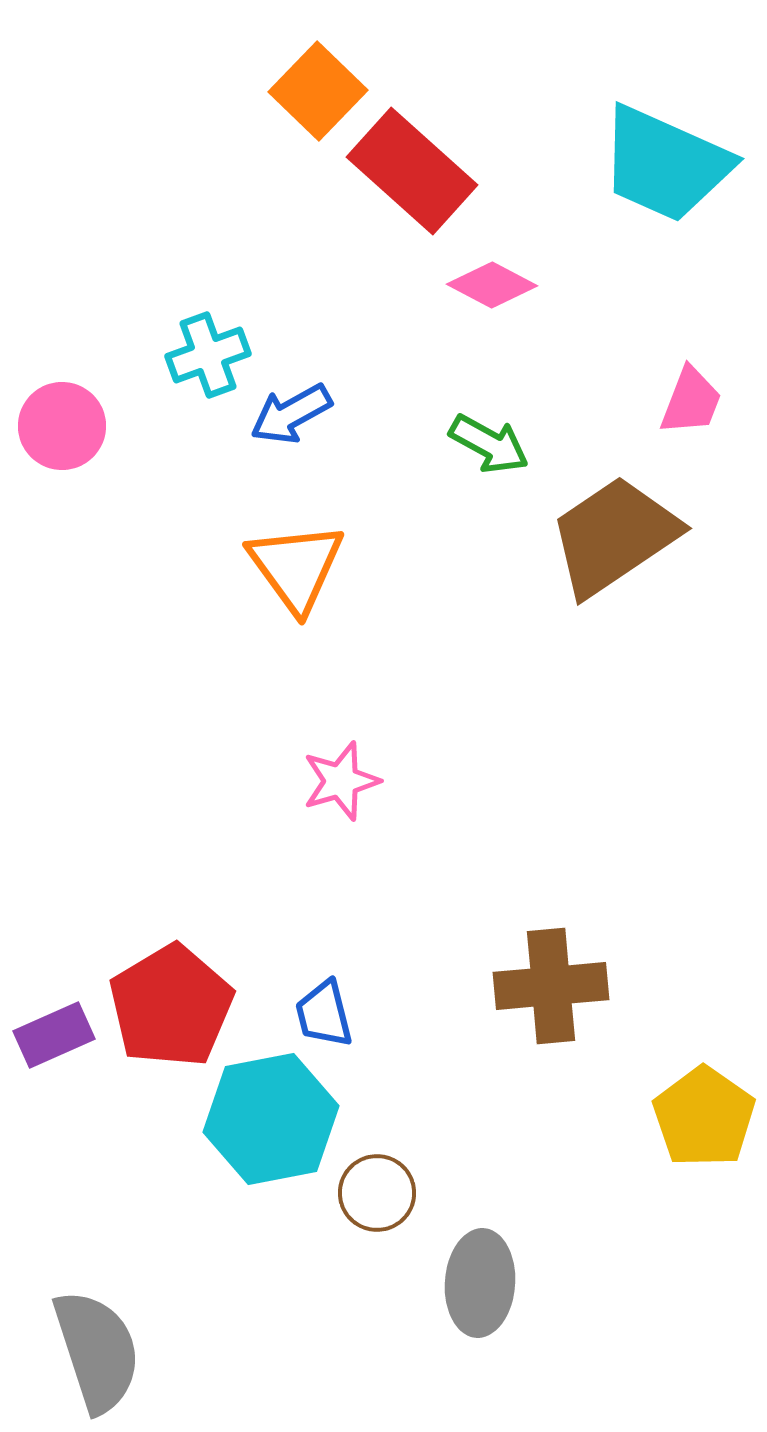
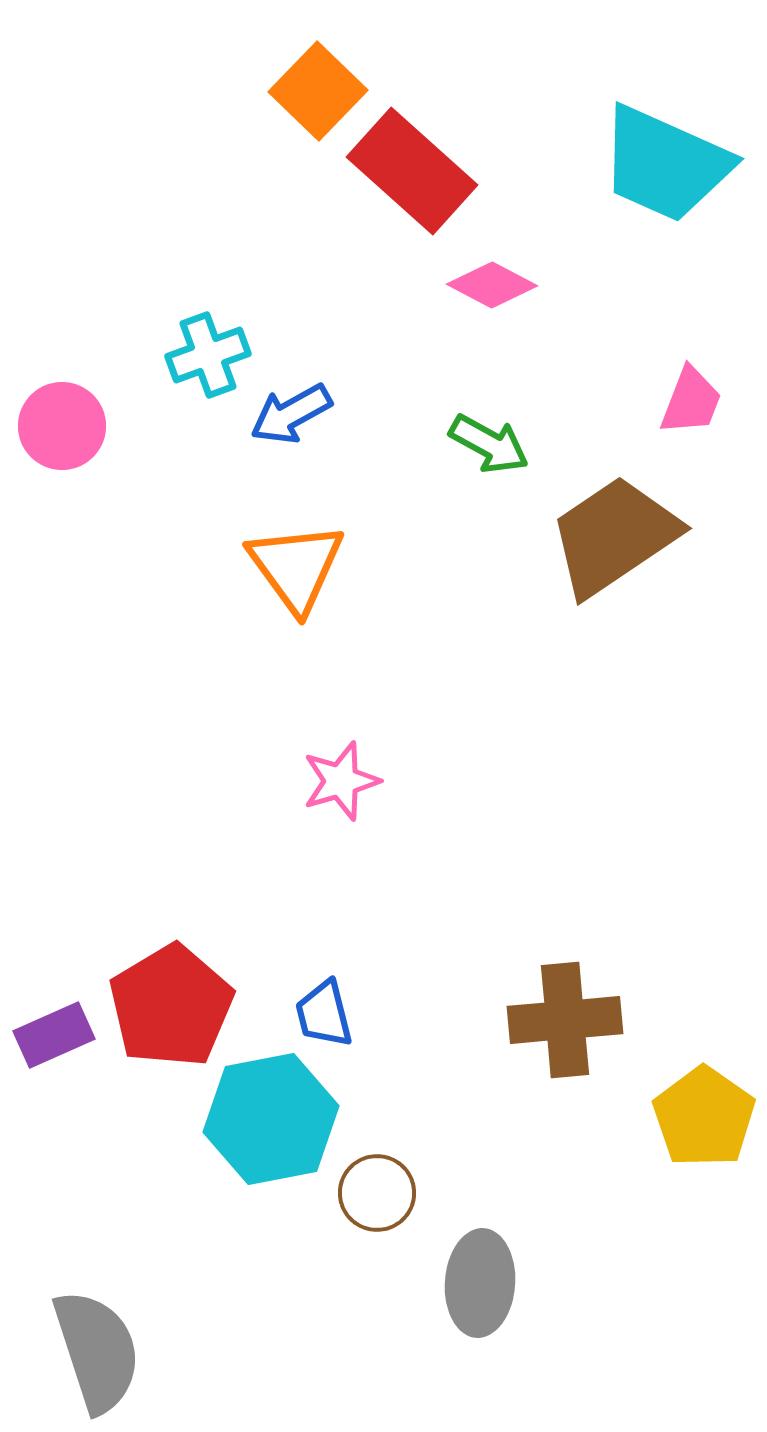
brown cross: moved 14 px right, 34 px down
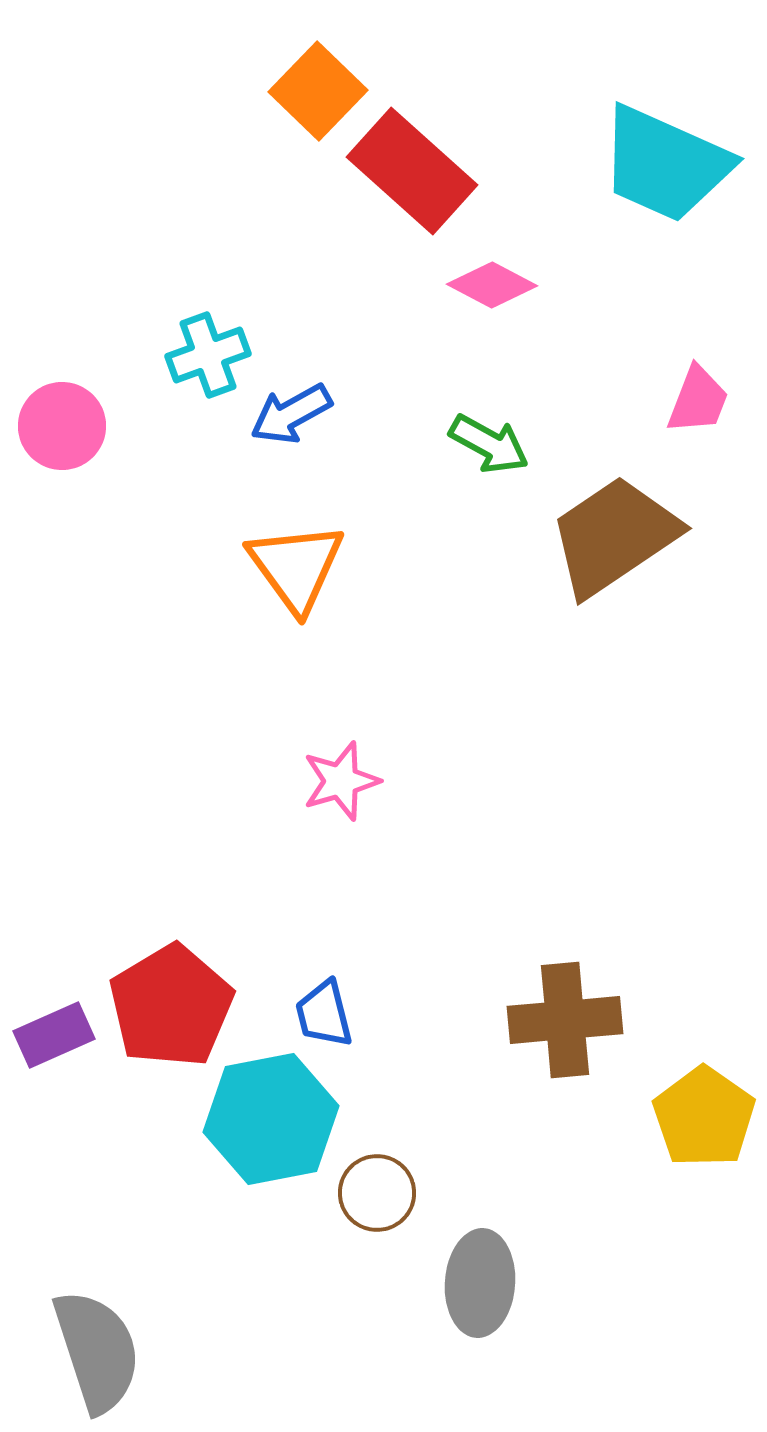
pink trapezoid: moved 7 px right, 1 px up
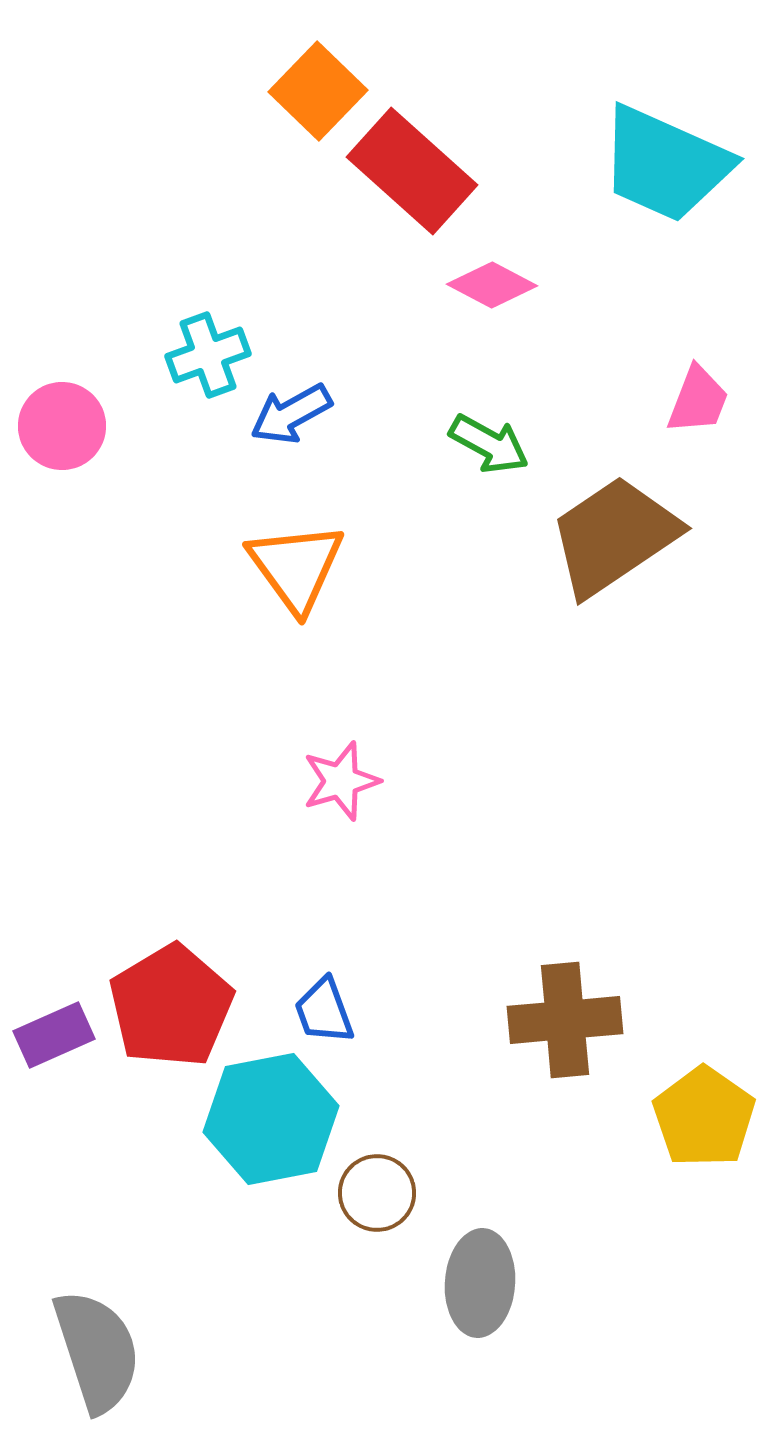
blue trapezoid: moved 3 px up; rotated 6 degrees counterclockwise
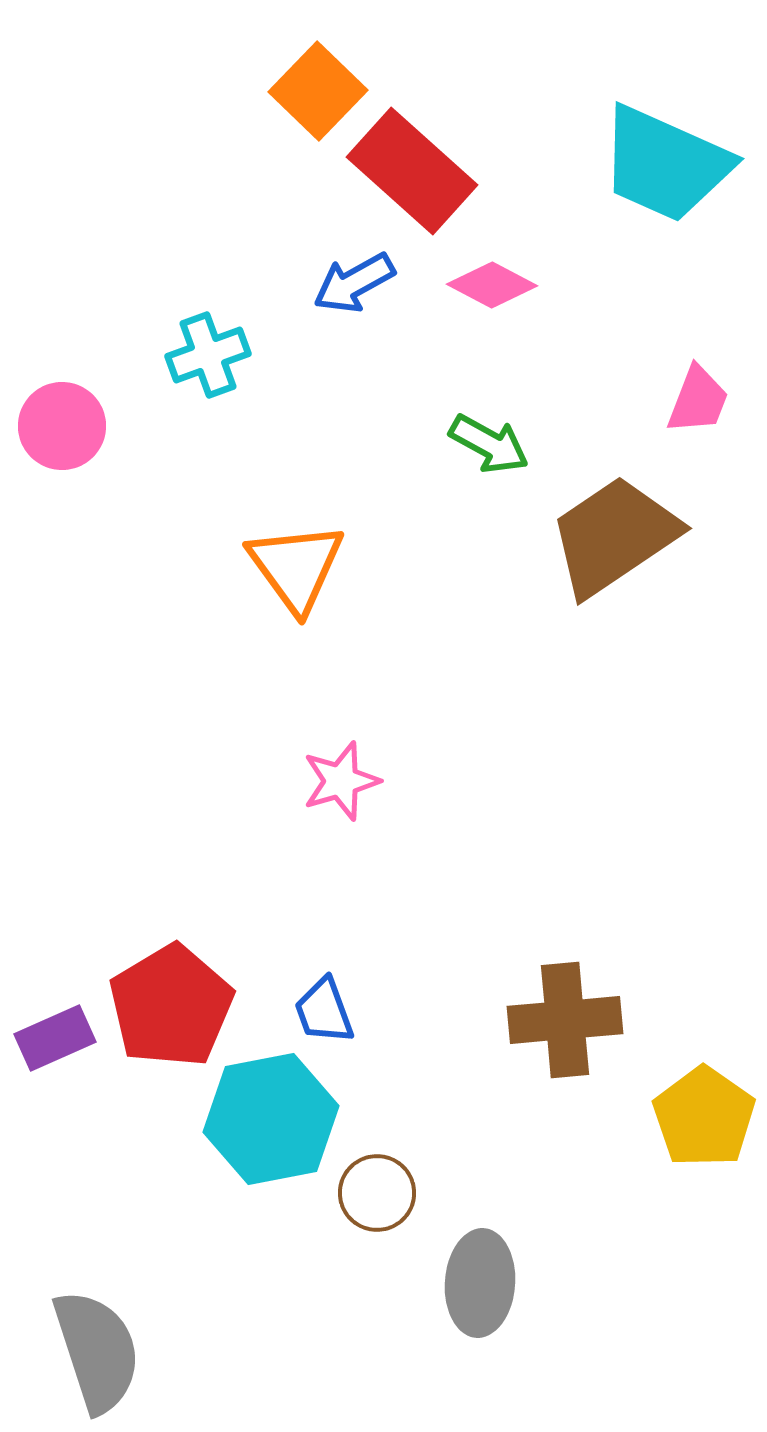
blue arrow: moved 63 px right, 131 px up
purple rectangle: moved 1 px right, 3 px down
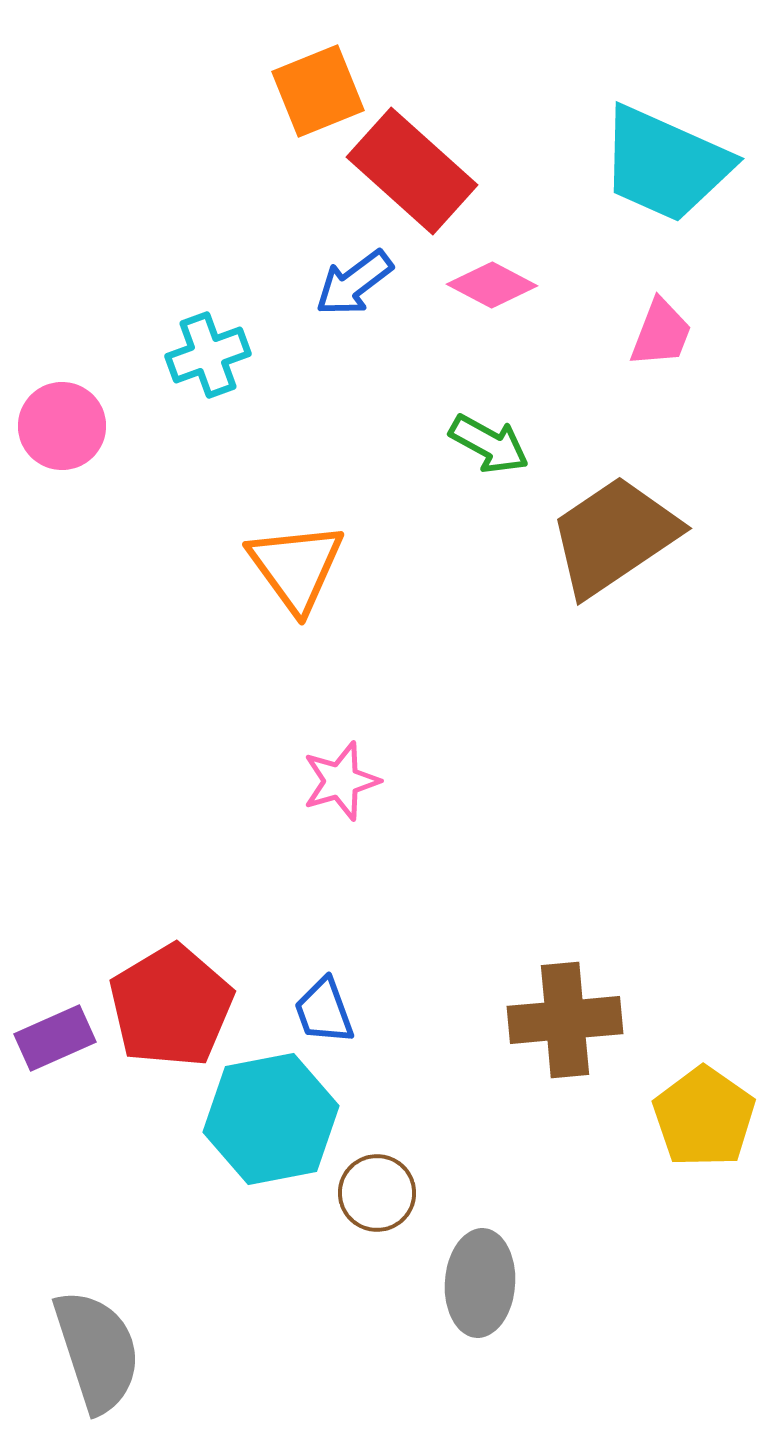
orange square: rotated 24 degrees clockwise
blue arrow: rotated 8 degrees counterclockwise
pink trapezoid: moved 37 px left, 67 px up
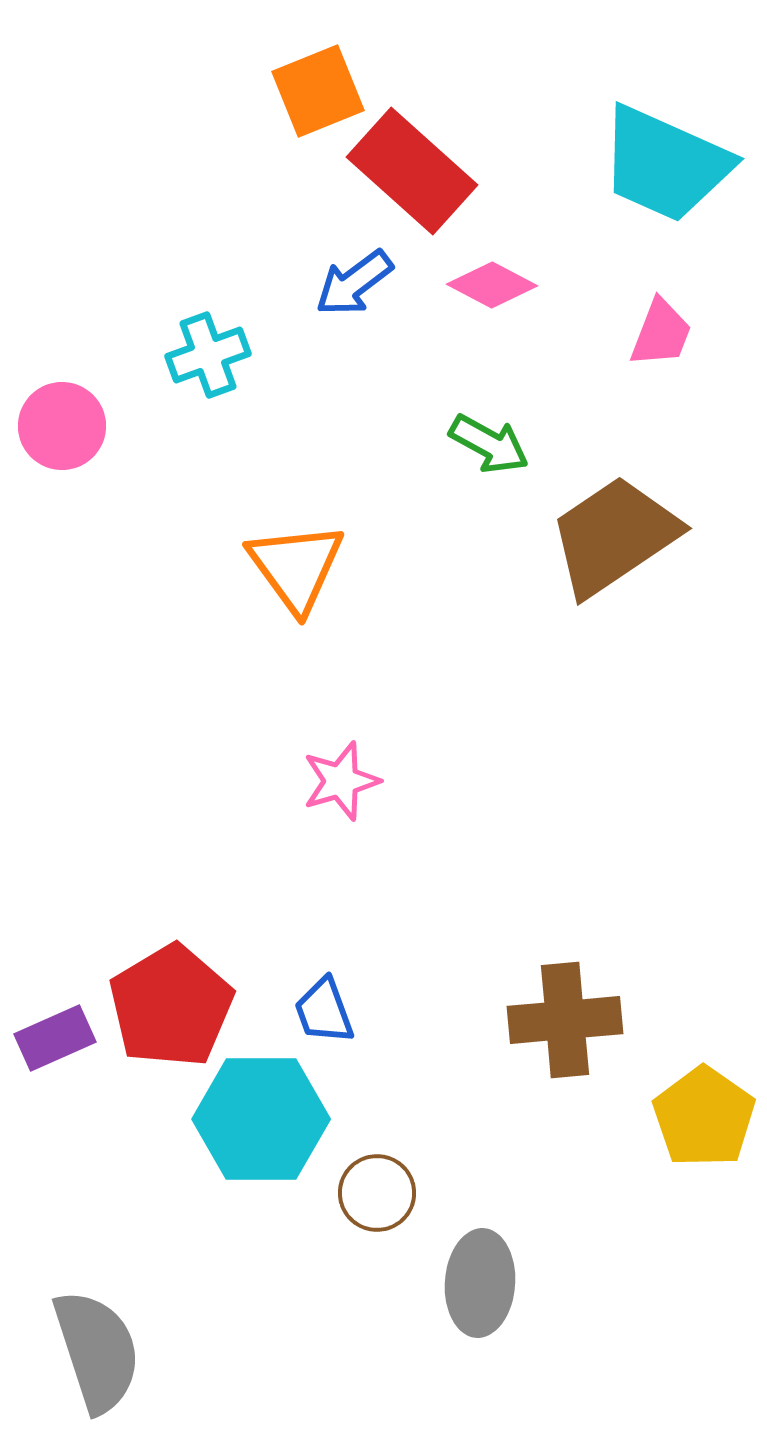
cyan hexagon: moved 10 px left; rotated 11 degrees clockwise
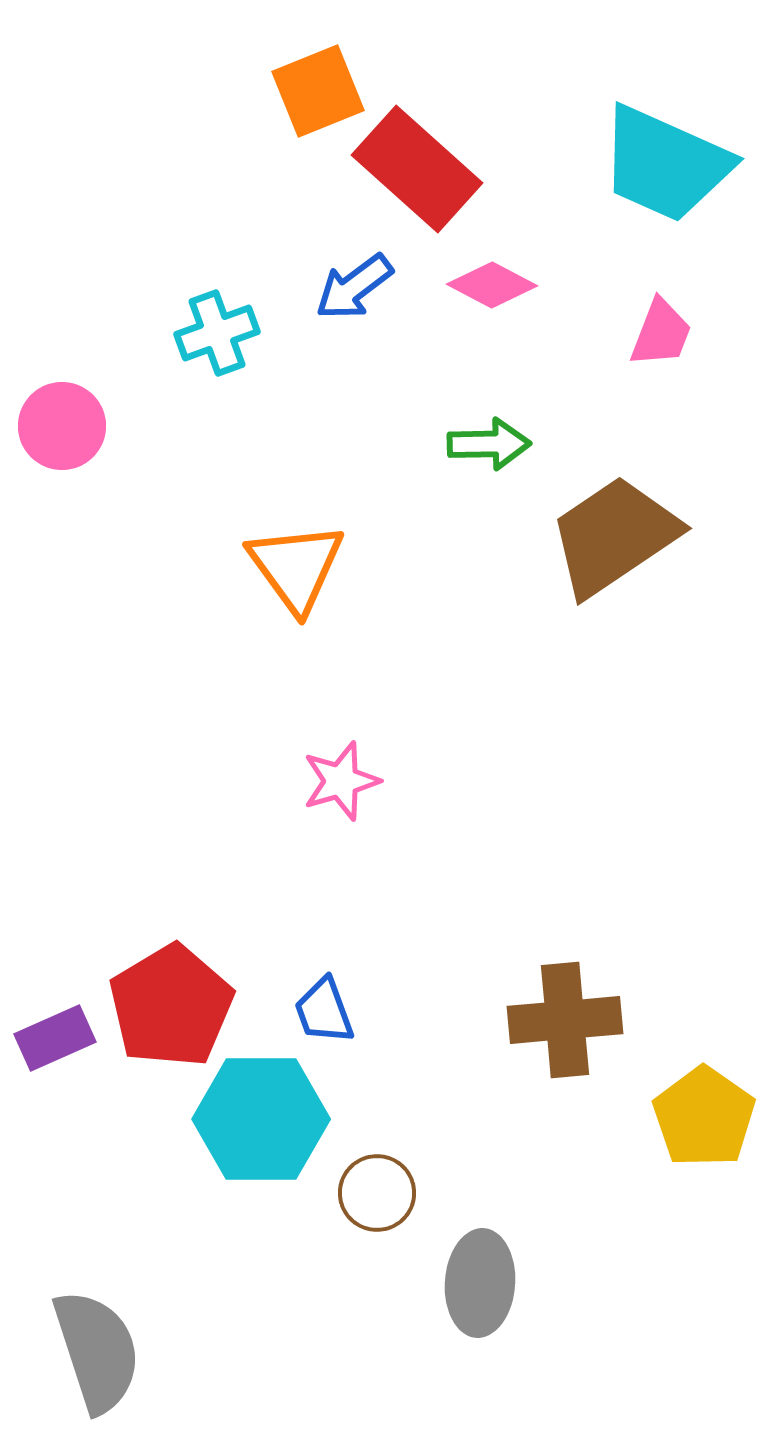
red rectangle: moved 5 px right, 2 px up
blue arrow: moved 4 px down
cyan cross: moved 9 px right, 22 px up
green arrow: rotated 30 degrees counterclockwise
